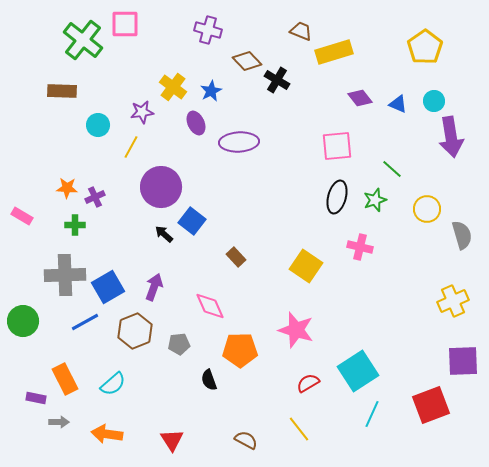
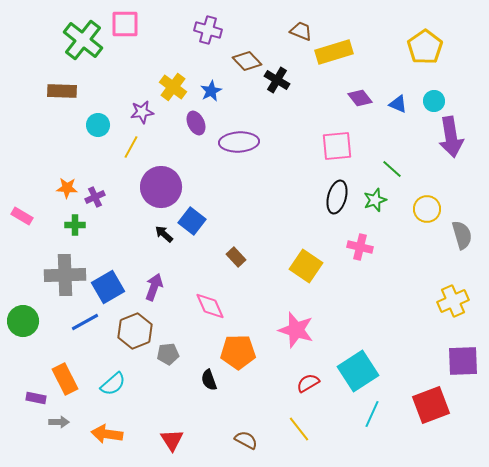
gray pentagon at (179, 344): moved 11 px left, 10 px down
orange pentagon at (240, 350): moved 2 px left, 2 px down
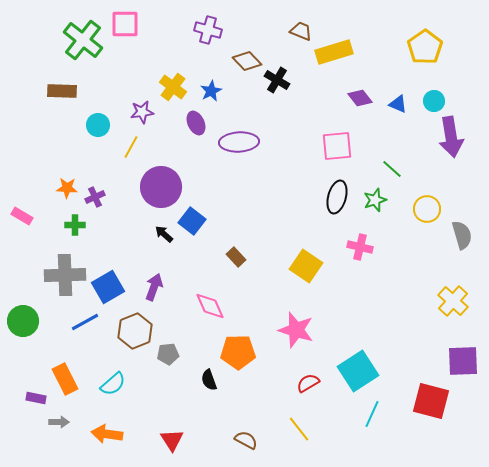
yellow cross at (453, 301): rotated 24 degrees counterclockwise
red square at (431, 405): moved 4 px up; rotated 36 degrees clockwise
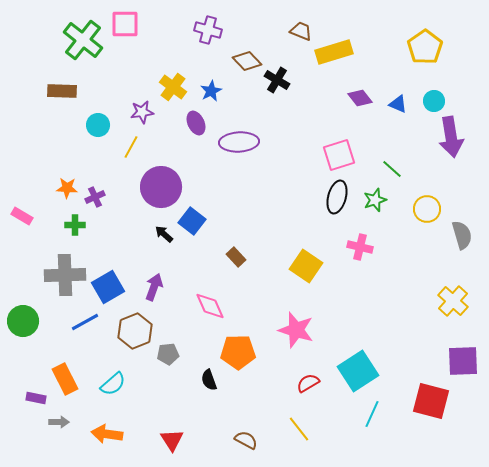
pink square at (337, 146): moved 2 px right, 9 px down; rotated 12 degrees counterclockwise
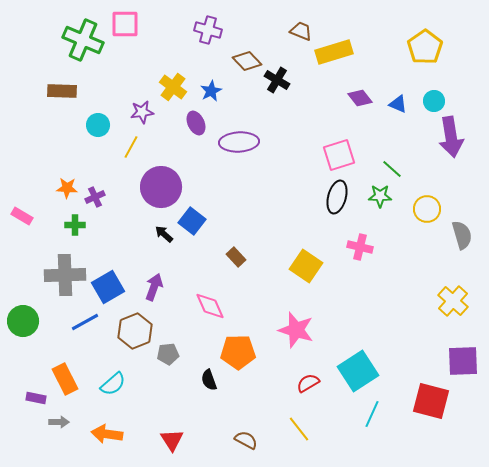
green cross at (83, 40): rotated 15 degrees counterclockwise
green star at (375, 200): moved 5 px right, 4 px up; rotated 20 degrees clockwise
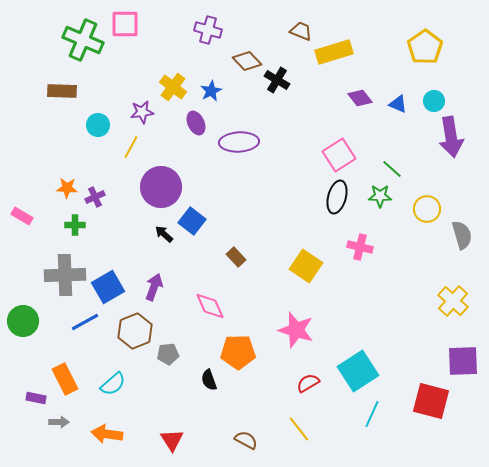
pink square at (339, 155): rotated 16 degrees counterclockwise
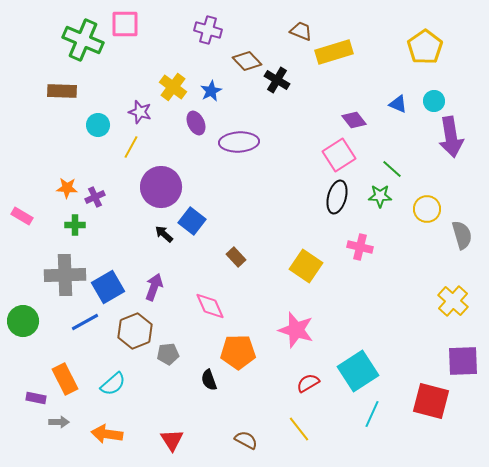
purple diamond at (360, 98): moved 6 px left, 22 px down
purple star at (142, 112): moved 2 px left; rotated 25 degrees clockwise
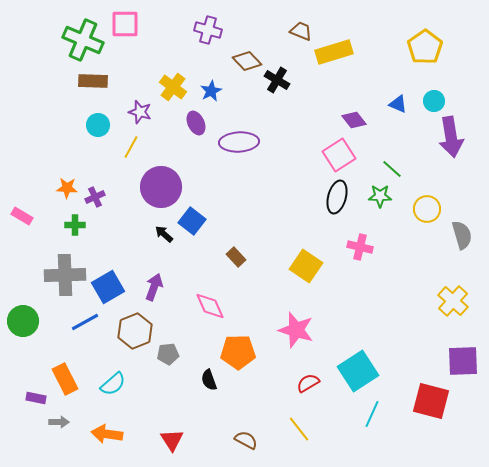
brown rectangle at (62, 91): moved 31 px right, 10 px up
